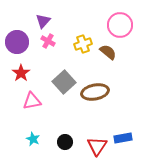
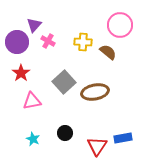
purple triangle: moved 9 px left, 4 px down
yellow cross: moved 2 px up; rotated 24 degrees clockwise
black circle: moved 9 px up
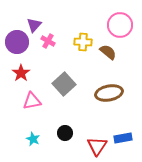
gray square: moved 2 px down
brown ellipse: moved 14 px right, 1 px down
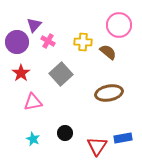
pink circle: moved 1 px left
gray square: moved 3 px left, 10 px up
pink triangle: moved 1 px right, 1 px down
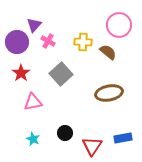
red triangle: moved 5 px left
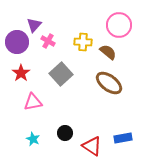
brown ellipse: moved 10 px up; rotated 48 degrees clockwise
red triangle: rotated 30 degrees counterclockwise
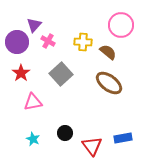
pink circle: moved 2 px right
red triangle: rotated 20 degrees clockwise
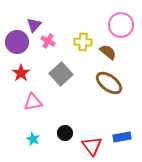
blue rectangle: moved 1 px left, 1 px up
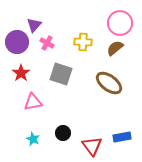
pink circle: moved 1 px left, 2 px up
pink cross: moved 1 px left, 2 px down
brown semicircle: moved 7 px right, 4 px up; rotated 78 degrees counterclockwise
gray square: rotated 30 degrees counterclockwise
black circle: moved 2 px left
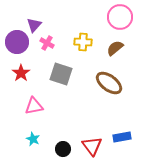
pink circle: moved 6 px up
pink triangle: moved 1 px right, 4 px down
black circle: moved 16 px down
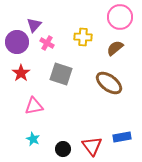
yellow cross: moved 5 px up
